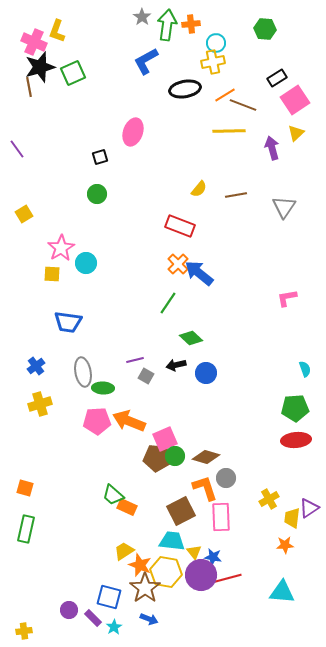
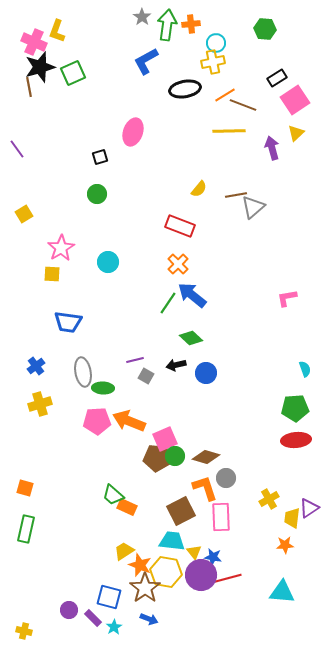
gray triangle at (284, 207): moved 31 px left; rotated 15 degrees clockwise
cyan circle at (86, 263): moved 22 px right, 1 px up
blue arrow at (199, 273): moved 7 px left, 22 px down
yellow cross at (24, 631): rotated 21 degrees clockwise
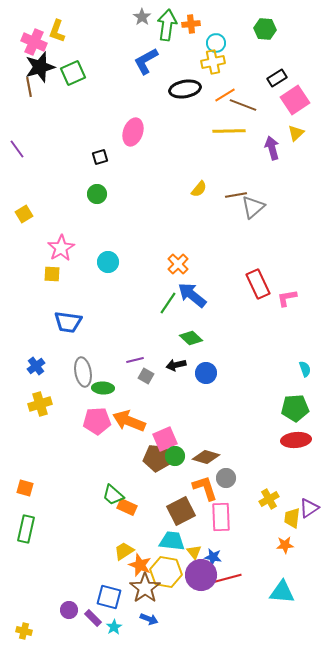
red rectangle at (180, 226): moved 78 px right, 58 px down; rotated 44 degrees clockwise
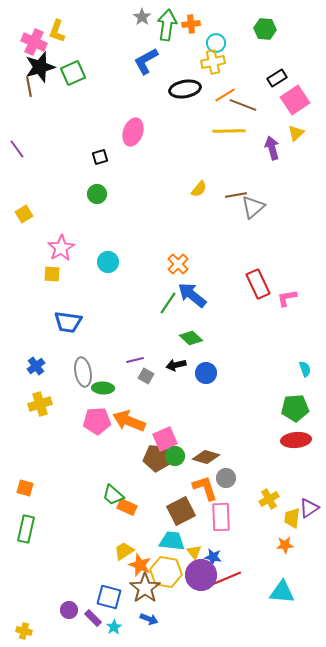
red line at (225, 579): rotated 8 degrees counterclockwise
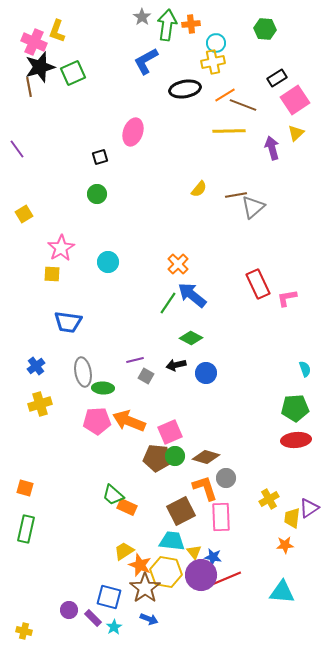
green diamond at (191, 338): rotated 15 degrees counterclockwise
pink square at (165, 439): moved 5 px right, 7 px up
